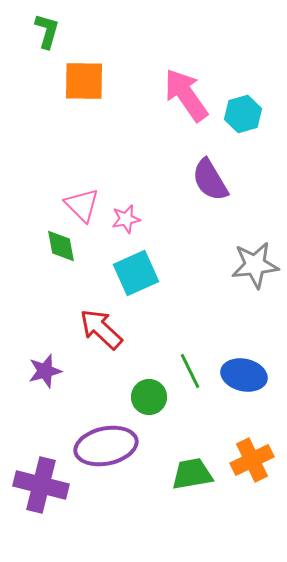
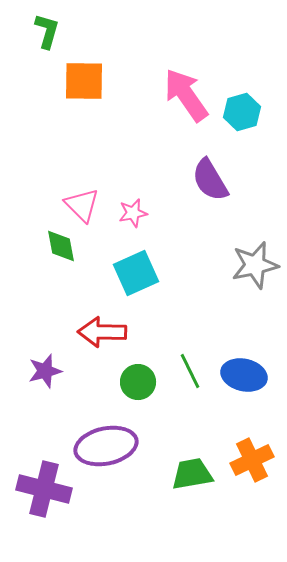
cyan hexagon: moved 1 px left, 2 px up
pink star: moved 7 px right, 6 px up
gray star: rotated 6 degrees counterclockwise
red arrow: moved 1 px right, 3 px down; rotated 42 degrees counterclockwise
green circle: moved 11 px left, 15 px up
purple cross: moved 3 px right, 4 px down
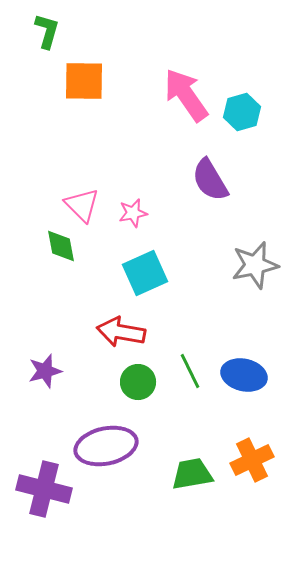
cyan square: moved 9 px right
red arrow: moved 19 px right; rotated 9 degrees clockwise
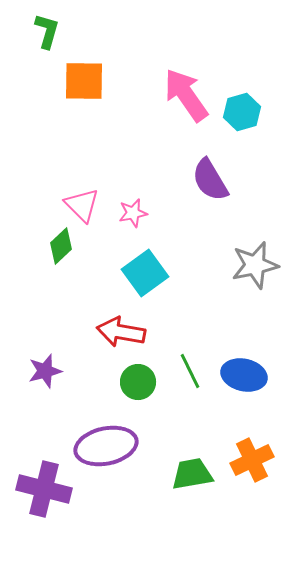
green diamond: rotated 57 degrees clockwise
cyan square: rotated 12 degrees counterclockwise
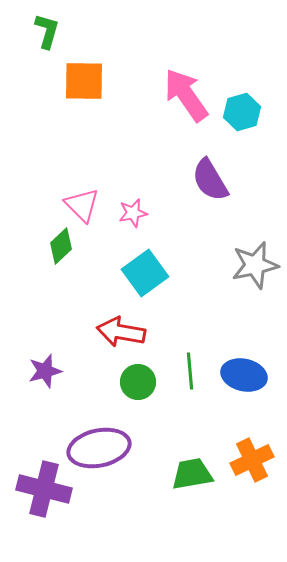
green line: rotated 21 degrees clockwise
purple ellipse: moved 7 px left, 2 px down
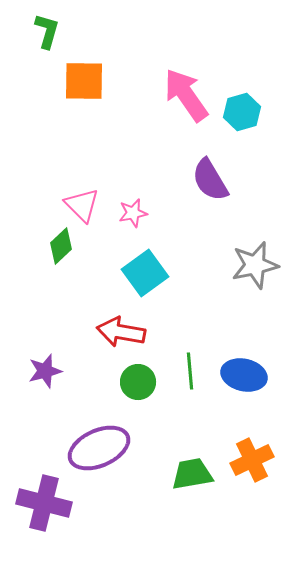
purple ellipse: rotated 12 degrees counterclockwise
purple cross: moved 14 px down
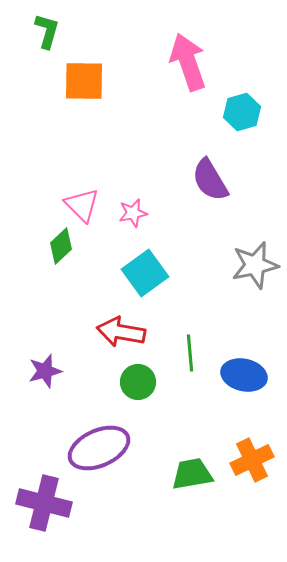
pink arrow: moved 2 px right, 33 px up; rotated 16 degrees clockwise
green line: moved 18 px up
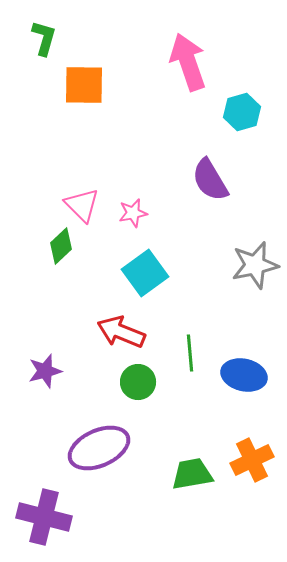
green L-shape: moved 3 px left, 7 px down
orange square: moved 4 px down
red arrow: rotated 12 degrees clockwise
purple cross: moved 14 px down
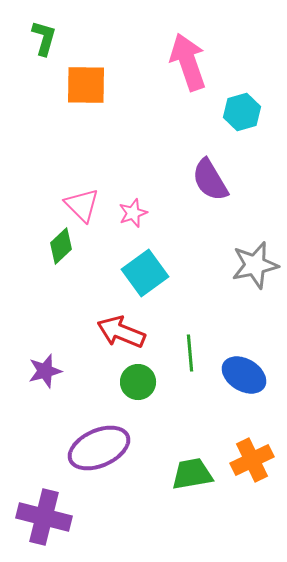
orange square: moved 2 px right
pink star: rotated 8 degrees counterclockwise
blue ellipse: rotated 18 degrees clockwise
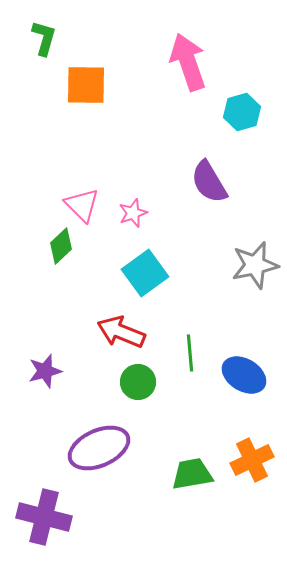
purple semicircle: moved 1 px left, 2 px down
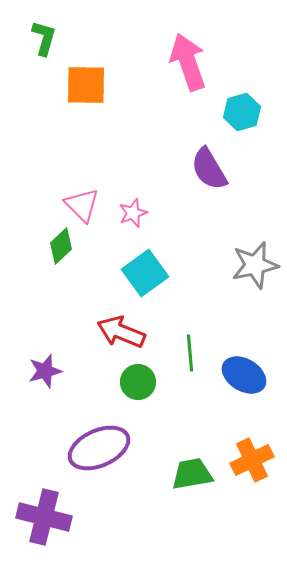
purple semicircle: moved 13 px up
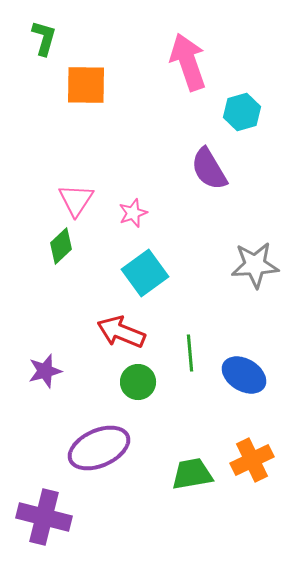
pink triangle: moved 6 px left, 5 px up; rotated 18 degrees clockwise
gray star: rotated 9 degrees clockwise
